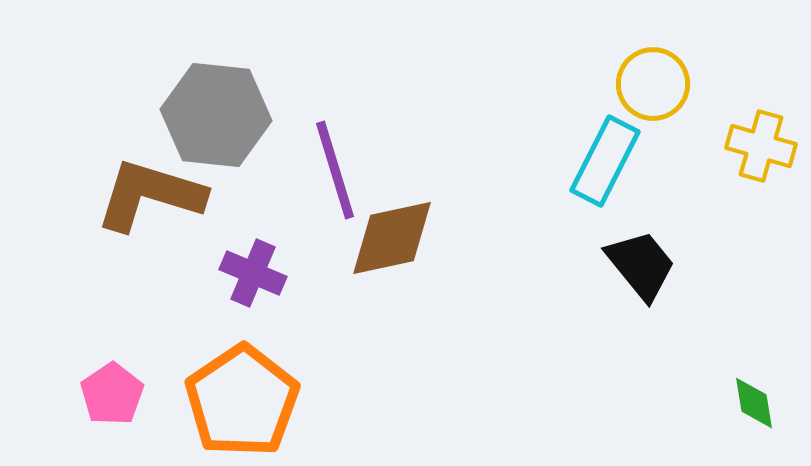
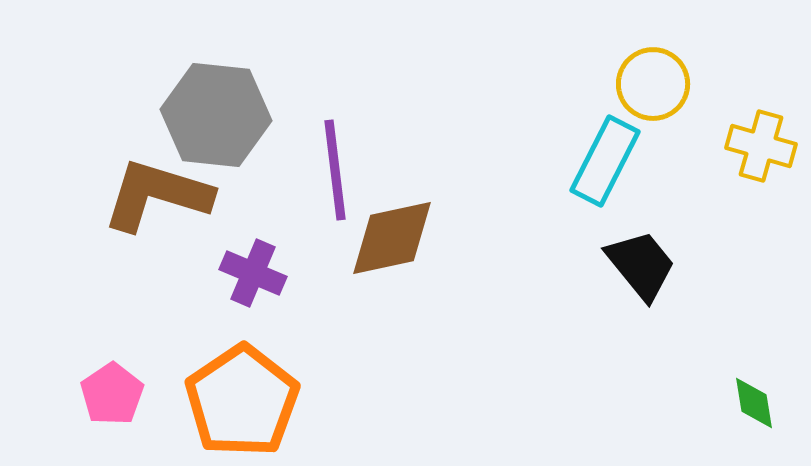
purple line: rotated 10 degrees clockwise
brown L-shape: moved 7 px right
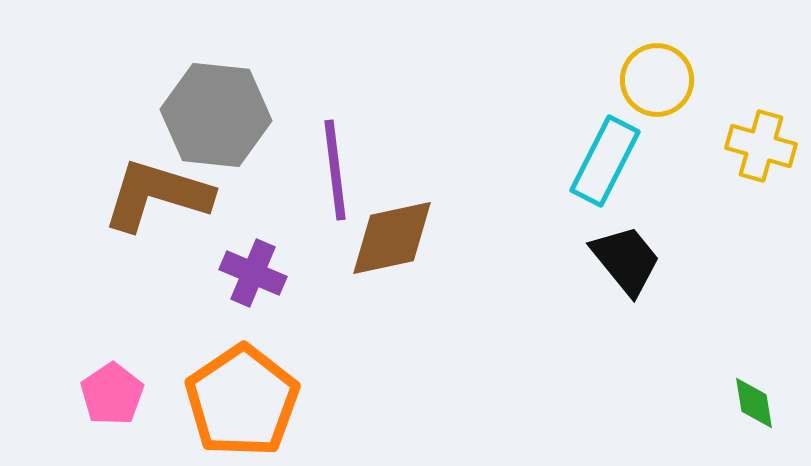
yellow circle: moved 4 px right, 4 px up
black trapezoid: moved 15 px left, 5 px up
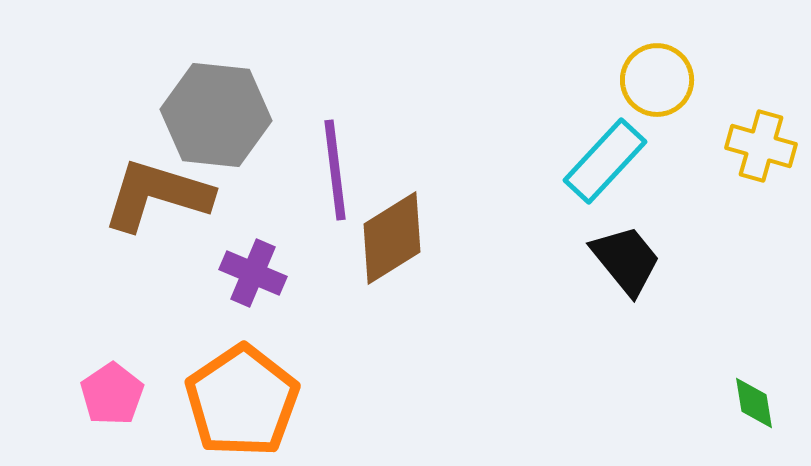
cyan rectangle: rotated 16 degrees clockwise
brown diamond: rotated 20 degrees counterclockwise
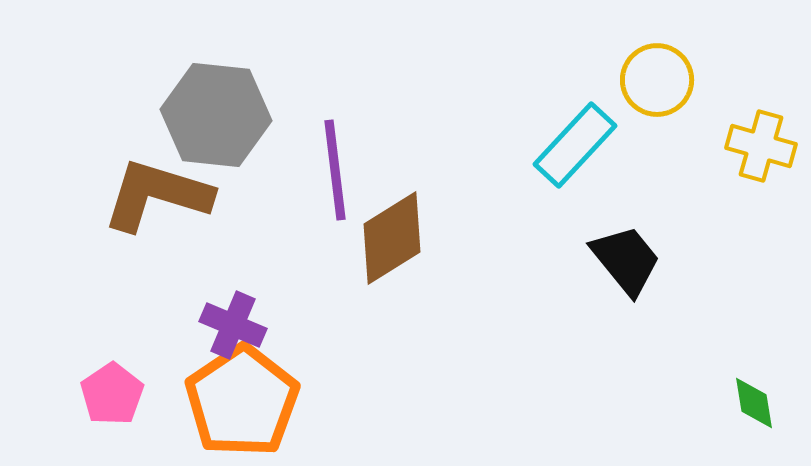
cyan rectangle: moved 30 px left, 16 px up
purple cross: moved 20 px left, 52 px down
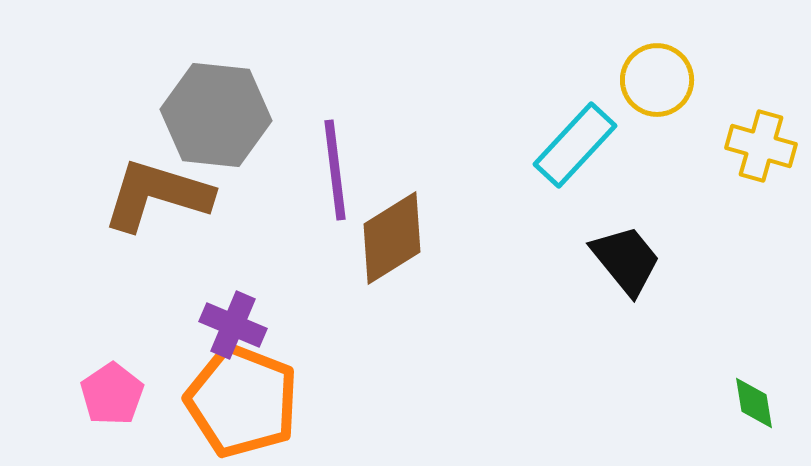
orange pentagon: rotated 17 degrees counterclockwise
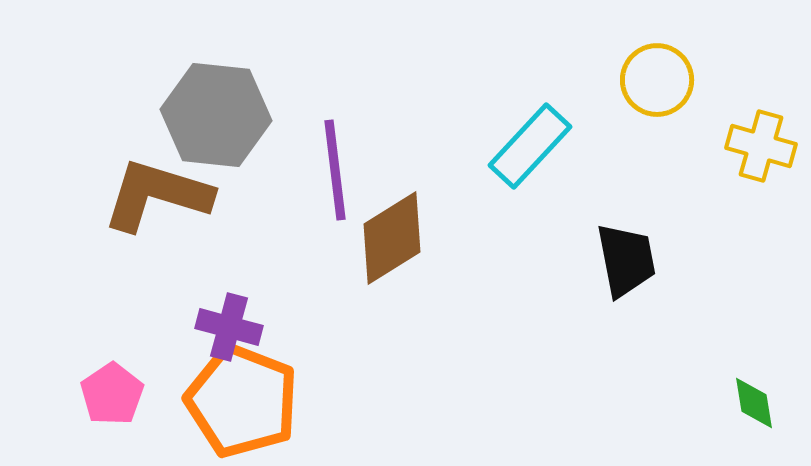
cyan rectangle: moved 45 px left, 1 px down
black trapezoid: rotated 28 degrees clockwise
purple cross: moved 4 px left, 2 px down; rotated 8 degrees counterclockwise
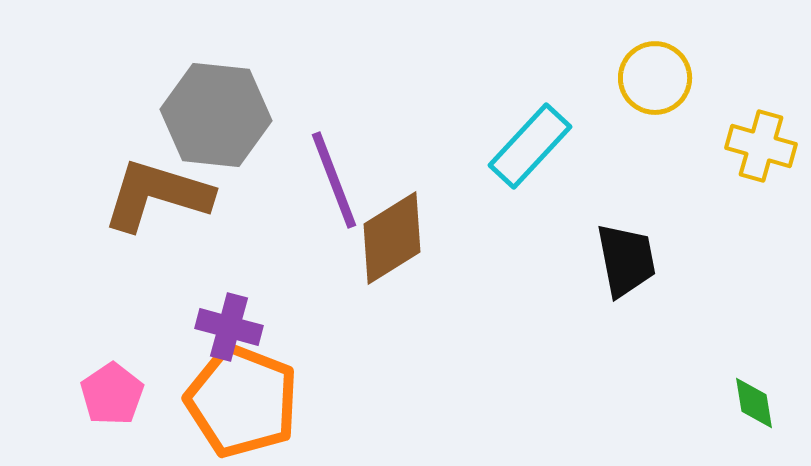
yellow circle: moved 2 px left, 2 px up
purple line: moved 1 px left, 10 px down; rotated 14 degrees counterclockwise
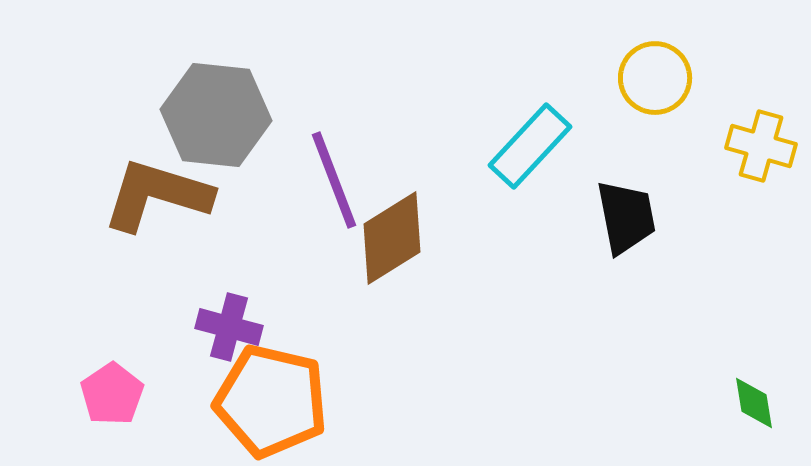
black trapezoid: moved 43 px up
orange pentagon: moved 29 px right; rotated 8 degrees counterclockwise
